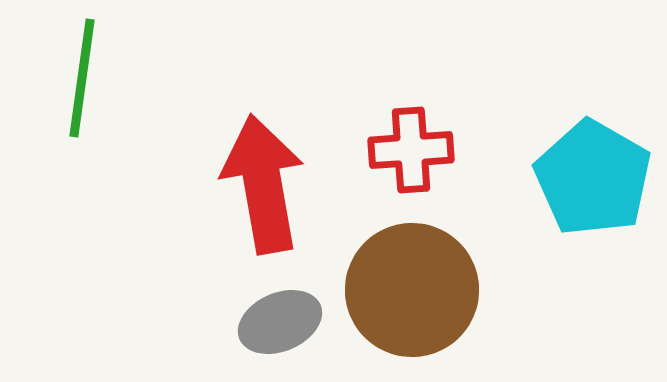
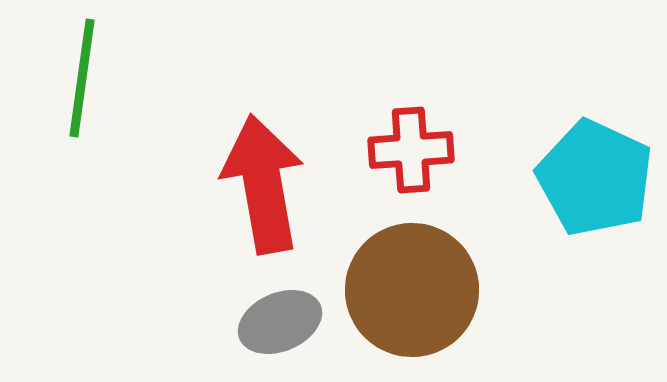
cyan pentagon: moved 2 px right; rotated 5 degrees counterclockwise
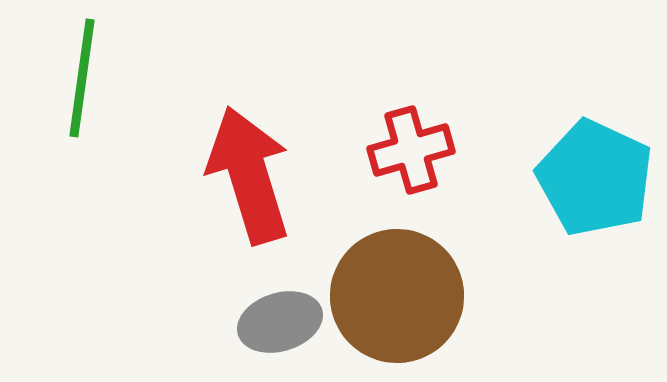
red cross: rotated 12 degrees counterclockwise
red arrow: moved 14 px left, 9 px up; rotated 7 degrees counterclockwise
brown circle: moved 15 px left, 6 px down
gray ellipse: rotated 6 degrees clockwise
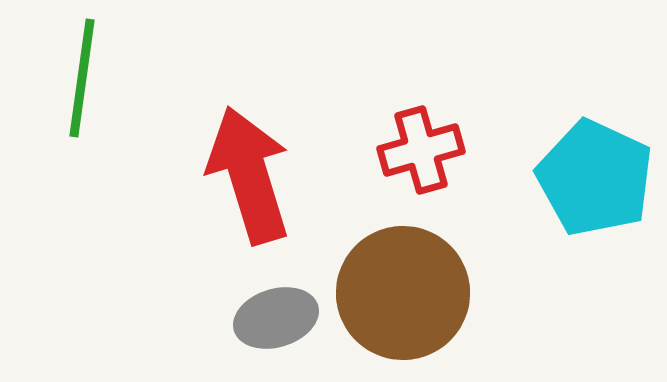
red cross: moved 10 px right
brown circle: moved 6 px right, 3 px up
gray ellipse: moved 4 px left, 4 px up
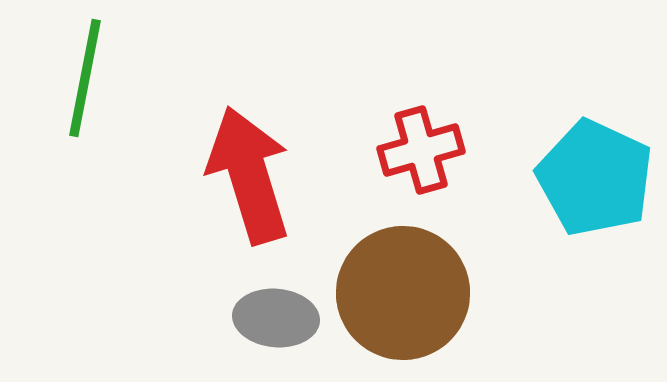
green line: moved 3 px right; rotated 3 degrees clockwise
gray ellipse: rotated 22 degrees clockwise
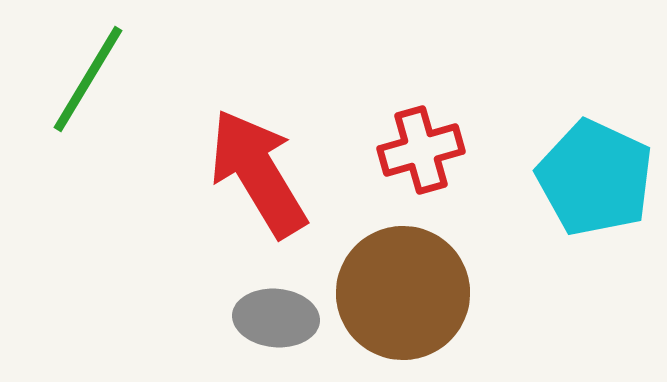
green line: moved 3 px right, 1 px down; rotated 20 degrees clockwise
red arrow: moved 9 px right, 2 px up; rotated 14 degrees counterclockwise
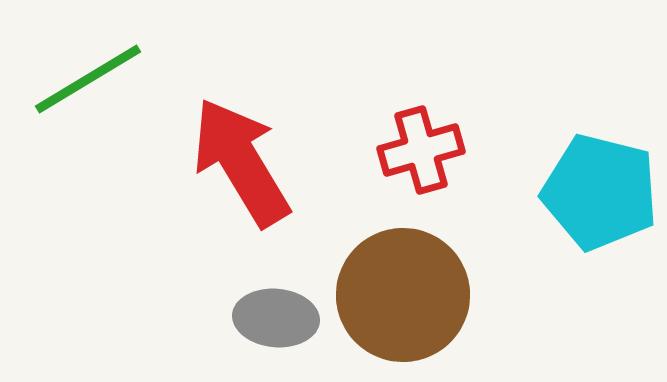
green line: rotated 28 degrees clockwise
red arrow: moved 17 px left, 11 px up
cyan pentagon: moved 5 px right, 14 px down; rotated 11 degrees counterclockwise
brown circle: moved 2 px down
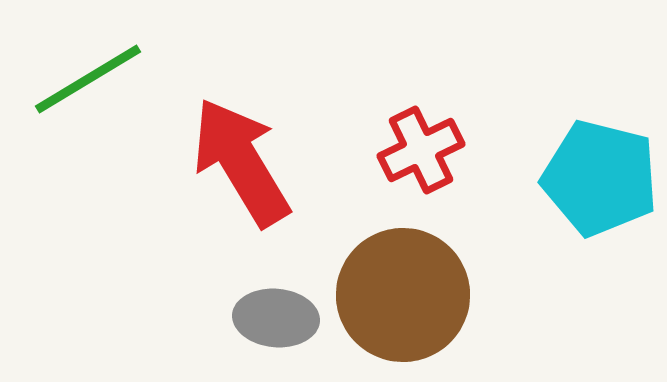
red cross: rotated 10 degrees counterclockwise
cyan pentagon: moved 14 px up
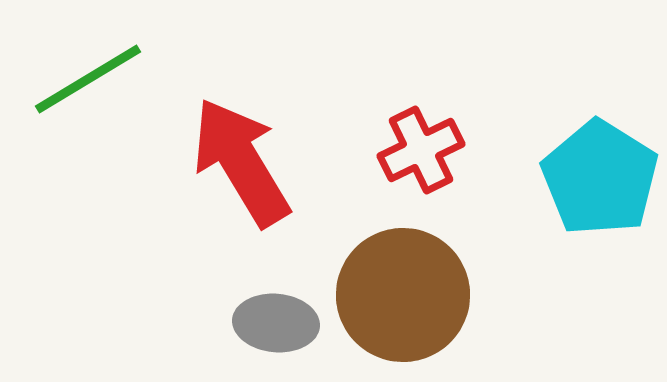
cyan pentagon: rotated 18 degrees clockwise
gray ellipse: moved 5 px down
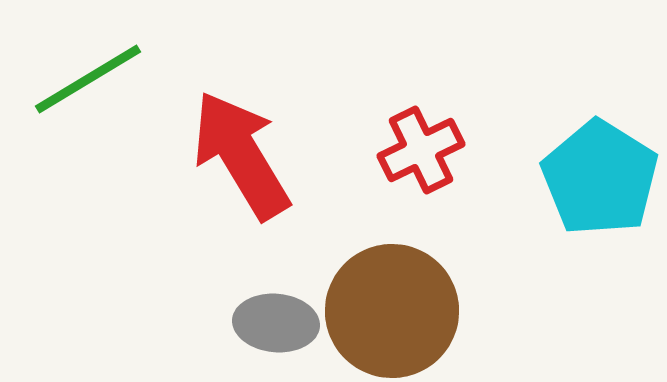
red arrow: moved 7 px up
brown circle: moved 11 px left, 16 px down
